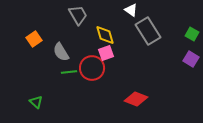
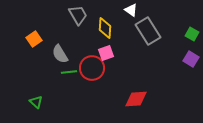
yellow diamond: moved 7 px up; rotated 20 degrees clockwise
gray semicircle: moved 1 px left, 2 px down
red diamond: rotated 25 degrees counterclockwise
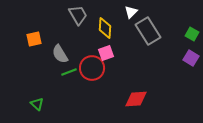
white triangle: moved 2 px down; rotated 40 degrees clockwise
orange square: rotated 21 degrees clockwise
purple square: moved 1 px up
green line: rotated 14 degrees counterclockwise
green triangle: moved 1 px right, 2 px down
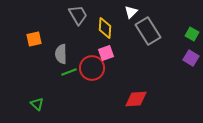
gray semicircle: moved 1 px right; rotated 30 degrees clockwise
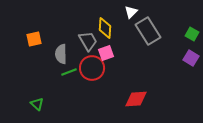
gray trapezoid: moved 10 px right, 26 px down
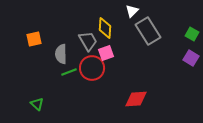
white triangle: moved 1 px right, 1 px up
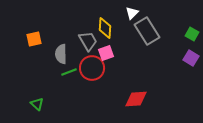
white triangle: moved 2 px down
gray rectangle: moved 1 px left
